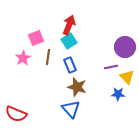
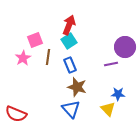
pink square: moved 1 px left, 2 px down
purple line: moved 3 px up
yellow triangle: moved 19 px left, 32 px down
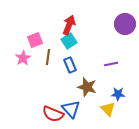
purple circle: moved 23 px up
brown star: moved 10 px right
red semicircle: moved 37 px right
